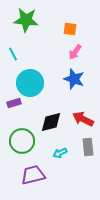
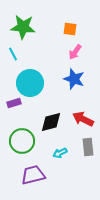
green star: moved 3 px left, 7 px down
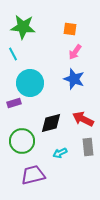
black diamond: moved 1 px down
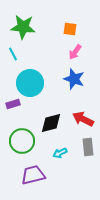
purple rectangle: moved 1 px left, 1 px down
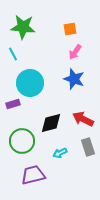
orange square: rotated 16 degrees counterclockwise
gray rectangle: rotated 12 degrees counterclockwise
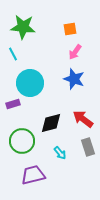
red arrow: rotated 10 degrees clockwise
cyan arrow: rotated 104 degrees counterclockwise
